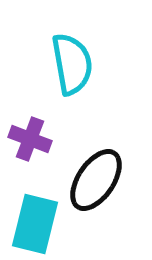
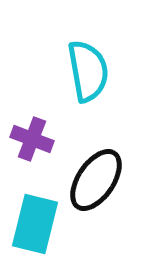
cyan semicircle: moved 16 px right, 7 px down
purple cross: moved 2 px right
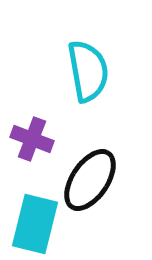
black ellipse: moved 6 px left
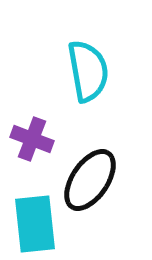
cyan rectangle: rotated 20 degrees counterclockwise
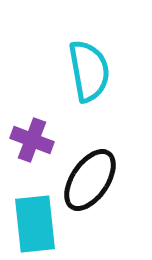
cyan semicircle: moved 1 px right
purple cross: moved 1 px down
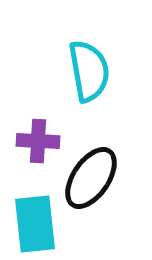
purple cross: moved 6 px right, 1 px down; rotated 18 degrees counterclockwise
black ellipse: moved 1 px right, 2 px up
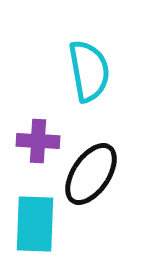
black ellipse: moved 4 px up
cyan rectangle: rotated 8 degrees clockwise
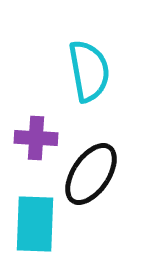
purple cross: moved 2 px left, 3 px up
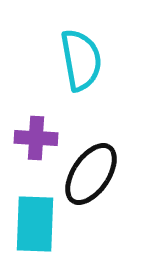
cyan semicircle: moved 8 px left, 11 px up
